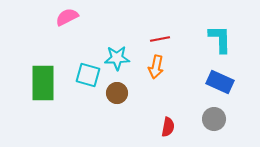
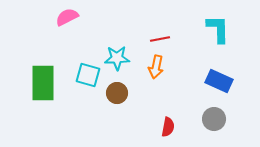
cyan L-shape: moved 2 px left, 10 px up
blue rectangle: moved 1 px left, 1 px up
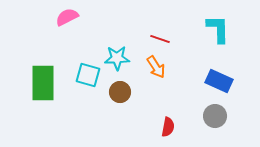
red line: rotated 30 degrees clockwise
orange arrow: rotated 45 degrees counterclockwise
brown circle: moved 3 px right, 1 px up
gray circle: moved 1 px right, 3 px up
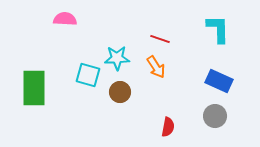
pink semicircle: moved 2 px left, 2 px down; rotated 30 degrees clockwise
green rectangle: moved 9 px left, 5 px down
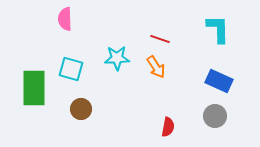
pink semicircle: rotated 95 degrees counterclockwise
cyan square: moved 17 px left, 6 px up
brown circle: moved 39 px left, 17 px down
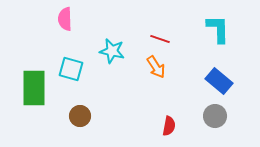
cyan star: moved 5 px left, 7 px up; rotated 15 degrees clockwise
blue rectangle: rotated 16 degrees clockwise
brown circle: moved 1 px left, 7 px down
red semicircle: moved 1 px right, 1 px up
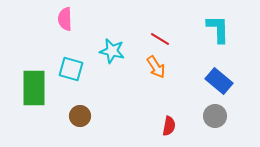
red line: rotated 12 degrees clockwise
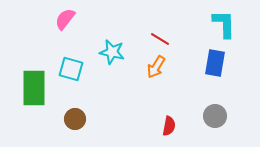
pink semicircle: rotated 40 degrees clockwise
cyan L-shape: moved 6 px right, 5 px up
cyan star: moved 1 px down
orange arrow: rotated 65 degrees clockwise
blue rectangle: moved 4 px left, 18 px up; rotated 60 degrees clockwise
brown circle: moved 5 px left, 3 px down
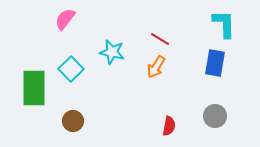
cyan square: rotated 30 degrees clockwise
brown circle: moved 2 px left, 2 px down
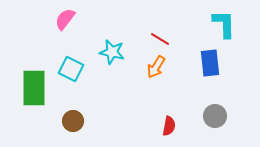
blue rectangle: moved 5 px left; rotated 16 degrees counterclockwise
cyan square: rotated 20 degrees counterclockwise
